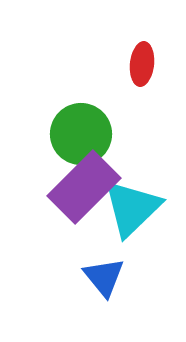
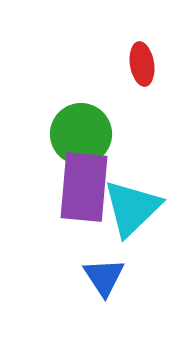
red ellipse: rotated 15 degrees counterclockwise
purple rectangle: rotated 40 degrees counterclockwise
blue triangle: rotated 6 degrees clockwise
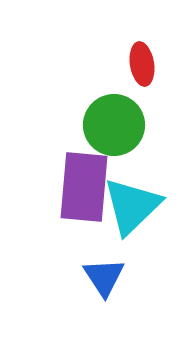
green circle: moved 33 px right, 9 px up
cyan triangle: moved 2 px up
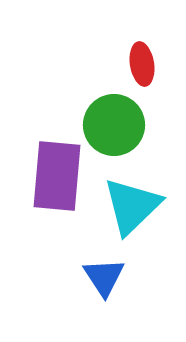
purple rectangle: moved 27 px left, 11 px up
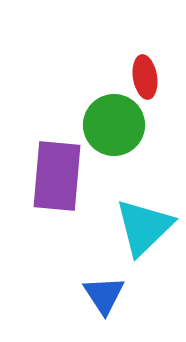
red ellipse: moved 3 px right, 13 px down
cyan triangle: moved 12 px right, 21 px down
blue triangle: moved 18 px down
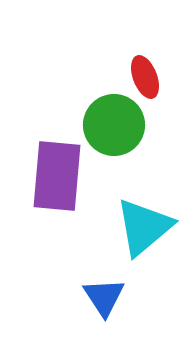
red ellipse: rotated 12 degrees counterclockwise
cyan triangle: rotated 4 degrees clockwise
blue triangle: moved 2 px down
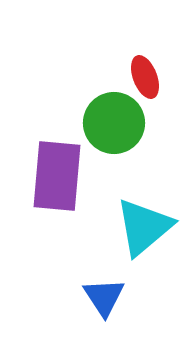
green circle: moved 2 px up
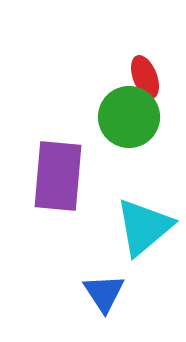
green circle: moved 15 px right, 6 px up
purple rectangle: moved 1 px right
blue triangle: moved 4 px up
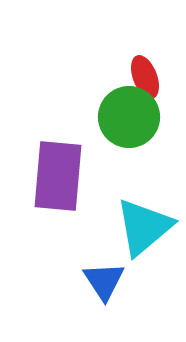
blue triangle: moved 12 px up
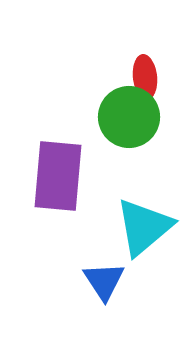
red ellipse: rotated 15 degrees clockwise
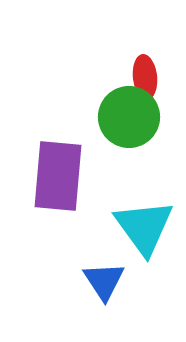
cyan triangle: rotated 26 degrees counterclockwise
